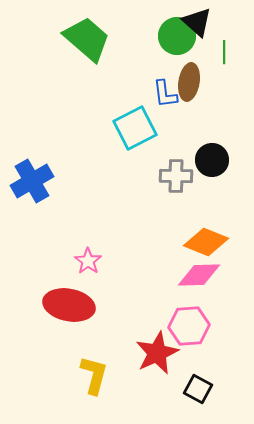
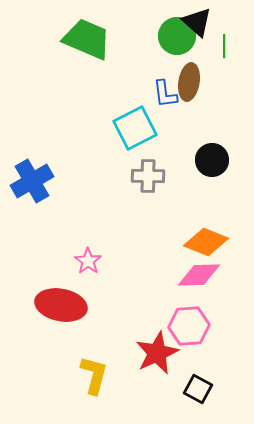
green trapezoid: rotated 18 degrees counterclockwise
green line: moved 6 px up
gray cross: moved 28 px left
red ellipse: moved 8 px left
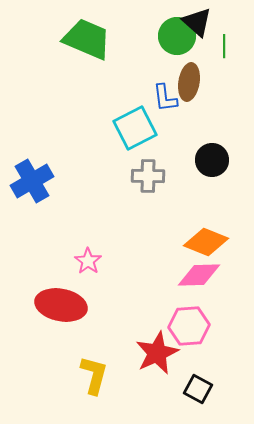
blue L-shape: moved 4 px down
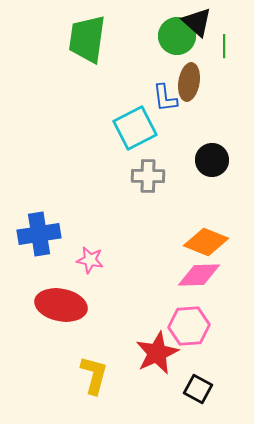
green trapezoid: rotated 105 degrees counterclockwise
blue cross: moved 7 px right, 53 px down; rotated 21 degrees clockwise
pink star: moved 2 px right, 1 px up; rotated 24 degrees counterclockwise
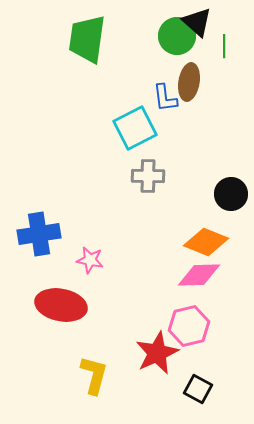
black circle: moved 19 px right, 34 px down
pink hexagon: rotated 9 degrees counterclockwise
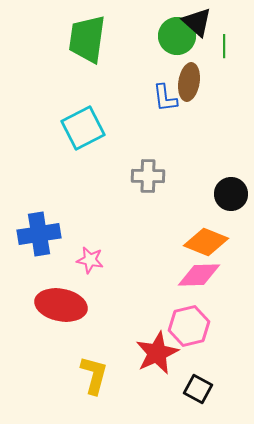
cyan square: moved 52 px left
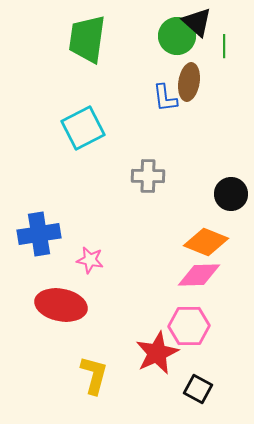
pink hexagon: rotated 12 degrees clockwise
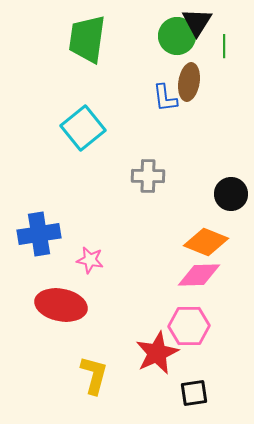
black triangle: rotated 20 degrees clockwise
cyan square: rotated 12 degrees counterclockwise
black square: moved 4 px left, 4 px down; rotated 36 degrees counterclockwise
